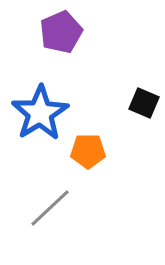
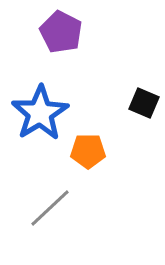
purple pentagon: rotated 21 degrees counterclockwise
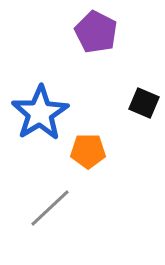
purple pentagon: moved 35 px right
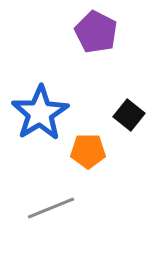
black square: moved 15 px left, 12 px down; rotated 16 degrees clockwise
gray line: moved 1 px right; rotated 21 degrees clockwise
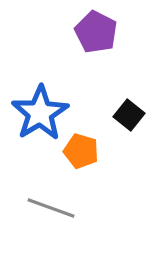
orange pentagon: moved 7 px left; rotated 16 degrees clockwise
gray line: rotated 42 degrees clockwise
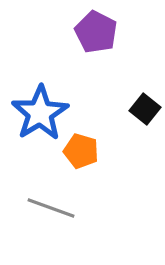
black square: moved 16 px right, 6 px up
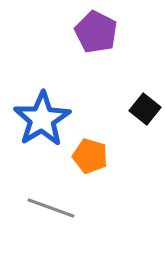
blue star: moved 2 px right, 6 px down
orange pentagon: moved 9 px right, 5 px down
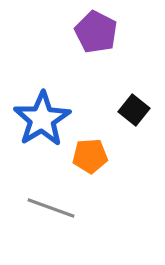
black square: moved 11 px left, 1 px down
orange pentagon: rotated 20 degrees counterclockwise
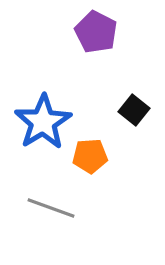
blue star: moved 1 px right, 3 px down
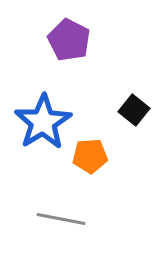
purple pentagon: moved 27 px left, 8 px down
gray line: moved 10 px right, 11 px down; rotated 9 degrees counterclockwise
